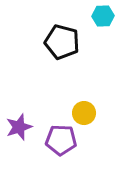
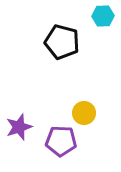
purple pentagon: moved 1 px down
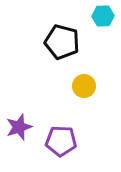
yellow circle: moved 27 px up
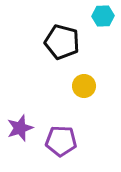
purple star: moved 1 px right, 1 px down
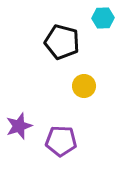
cyan hexagon: moved 2 px down
purple star: moved 1 px left, 2 px up
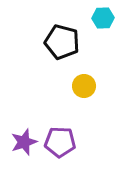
purple star: moved 5 px right, 16 px down
purple pentagon: moved 1 px left, 1 px down
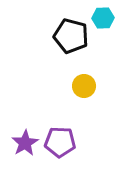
black pentagon: moved 9 px right, 6 px up
purple star: moved 1 px right, 1 px down; rotated 12 degrees counterclockwise
